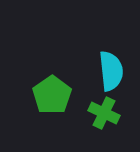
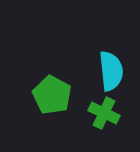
green pentagon: rotated 9 degrees counterclockwise
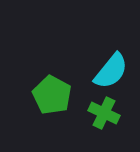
cyan semicircle: rotated 45 degrees clockwise
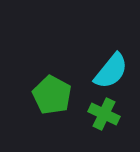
green cross: moved 1 px down
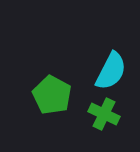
cyan semicircle: rotated 12 degrees counterclockwise
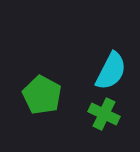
green pentagon: moved 10 px left
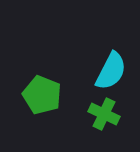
green pentagon: rotated 6 degrees counterclockwise
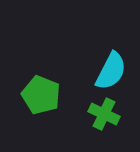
green pentagon: moved 1 px left
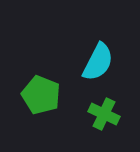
cyan semicircle: moved 13 px left, 9 px up
